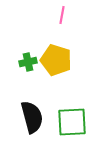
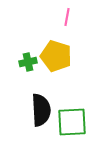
pink line: moved 5 px right, 2 px down
yellow pentagon: moved 4 px up
black semicircle: moved 9 px right, 7 px up; rotated 12 degrees clockwise
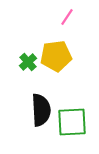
pink line: rotated 24 degrees clockwise
yellow pentagon: rotated 24 degrees counterclockwise
green cross: rotated 30 degrees counterclockwise
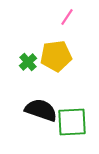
black semicircle: rotated 68 degrees counterclockwise
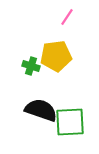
green cross: moved 3 px right, 4 px down; rotated 30 degrees counterclockwise
green square: moved 2 px left
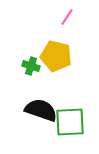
yellow pentagon: rotated 20 degrees clockwise
